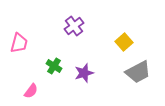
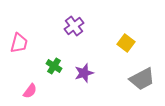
yellow square: moved 2 px right, 1 px down; rotated 12 degrees counterclockwise
gray trapezoid: moved 4 px right, 7 px down
pink semicircle: moved 1 px left
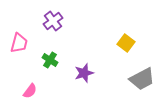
purple cross: moved 21 px left, 5 px up
green cross: moved 4 px left, 6 px up
